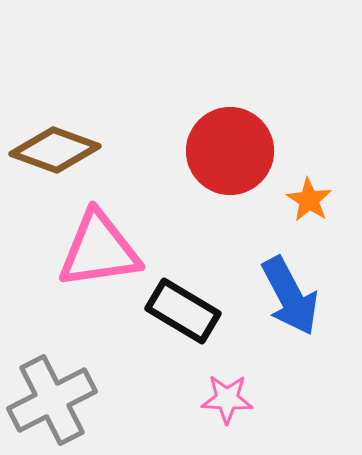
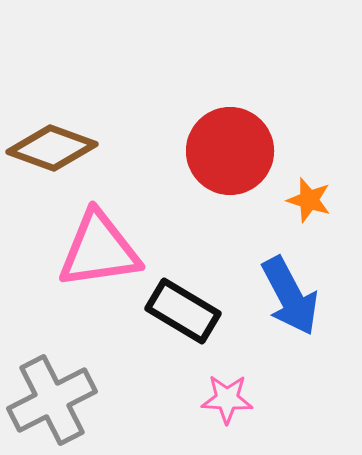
brown diamond: moved 3 px left, 2 px up
orange star: rotated 15 degrees counterclockwise
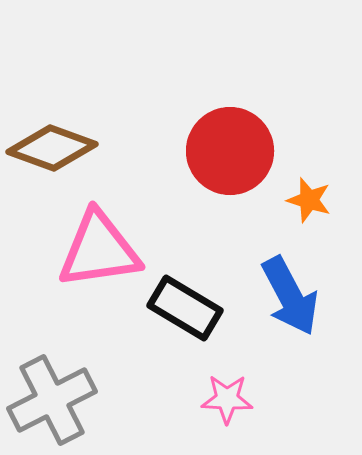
black rectangle: moved 2 px right, 3 px up
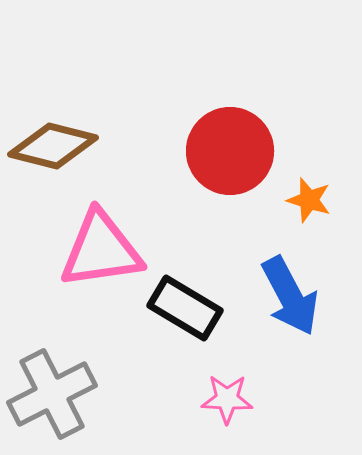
brown diamond: moved 1 px right, 2 px up; rotated 6 degrees counterclockwise
pink triangle: moved 2 px right
gray cross: moved 6 px up
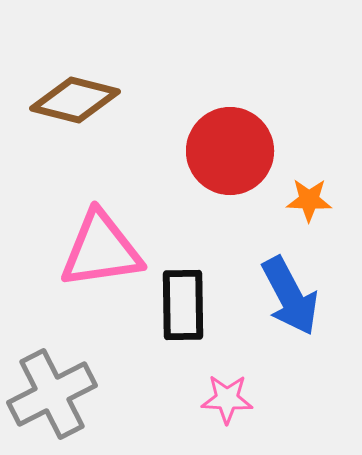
brown diamond: moved 22 px right, 46 px up
orange star: rotated 15 degrees counterclockwise
black rectangle: moved 2 px left, 3 px up; rotated 58 degrees clockwise
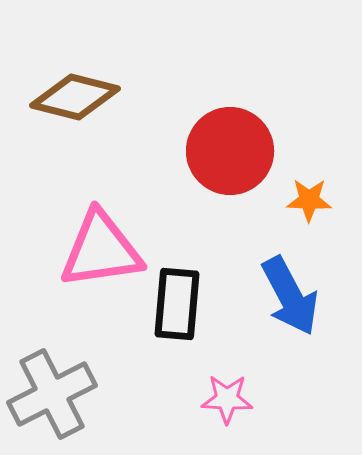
brown diamond: moved 3 px up
black rectangle: moved 6 px left, 1 px up; rotated 6 degrees clockwise
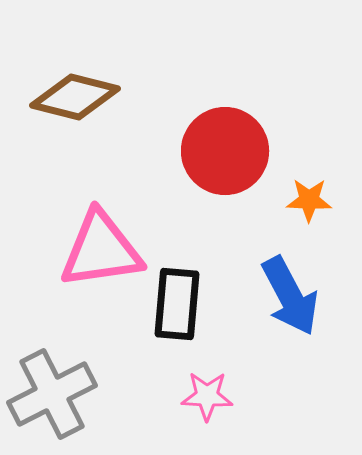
red circle: moved 5 px left
pink star: moved 20 px left, 3 px up
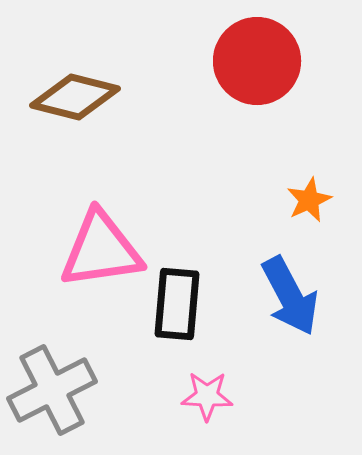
red circle: moved 32 px right, 90 px up
orange star: rotated 27 degrees counterclockwise
gray cross: moved 4 px up
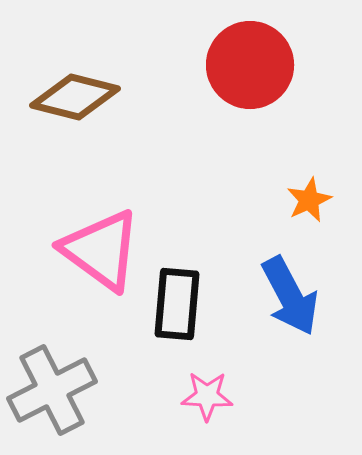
red circle: moved 7 px left, 4 px down
pink triangle: rotated 44 degrees clockwise
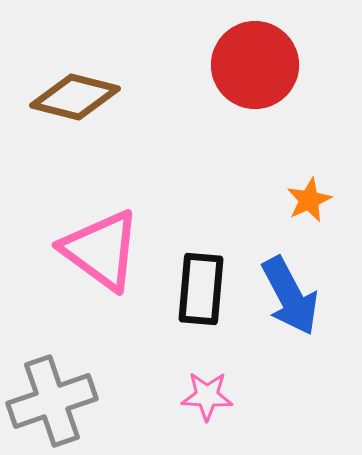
red circle: moved 5 px right
black rectangle: moved 24 px right, 15 px up
gray cross: moved 11 px down; rotated 8 degrees clockwise
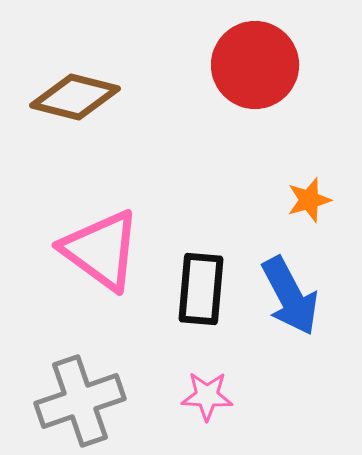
orange star: rotated 9 degrees clockwise
gray cross: moved 28 px right
